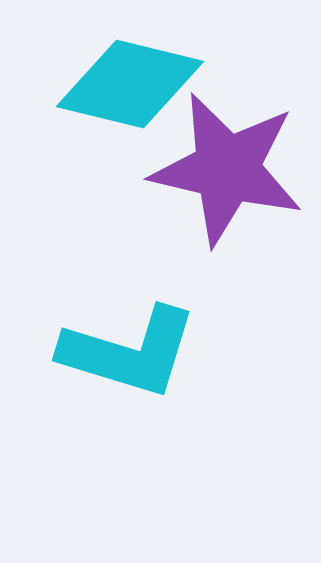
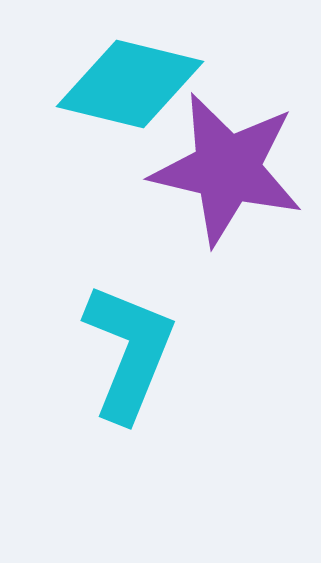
cyan L-shape: rotated 85 degrees counterclockwise
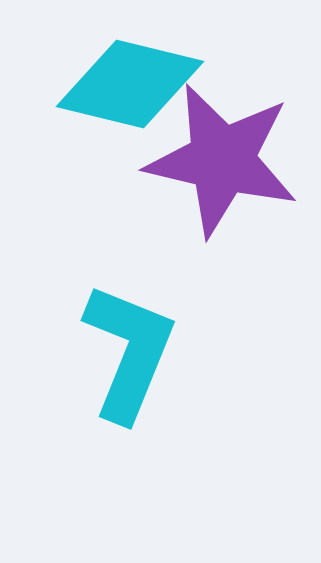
purple star: moved 5 px left, 9 px up
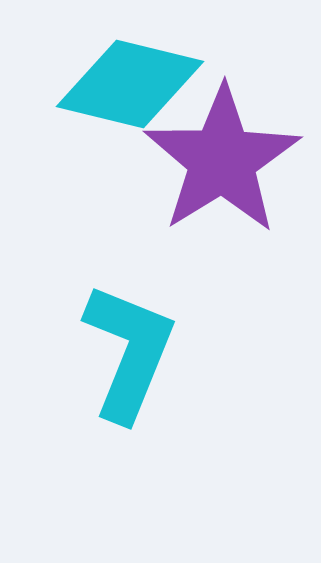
purple star: rotated 27 degrees clockwise
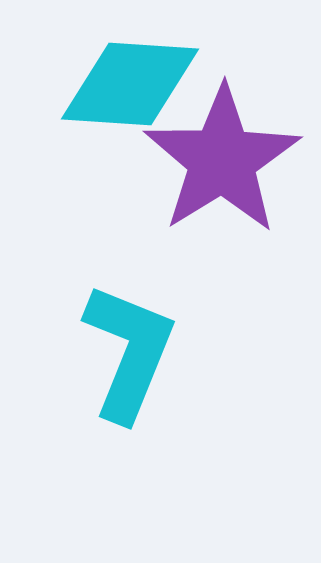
cyan diamond: rotated 10 degrees counterclockwise
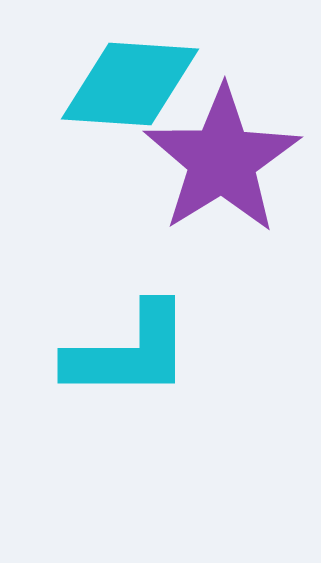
cyan L-shape: rotated 68 degrees clockwise
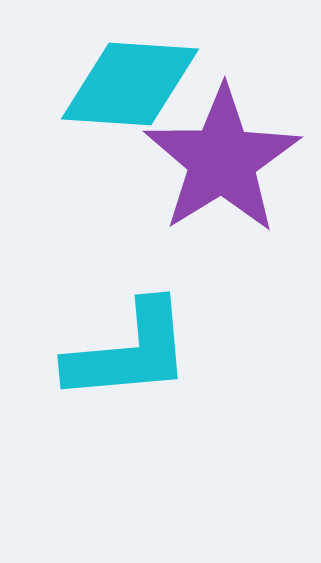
cyan L-shape: rotated 5 degrees counterclockwise
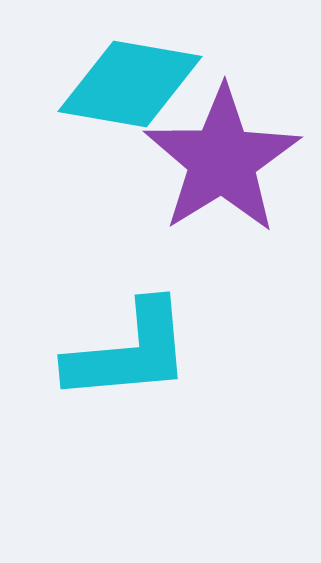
cyan diamond: rotated 6 degrees clockwise
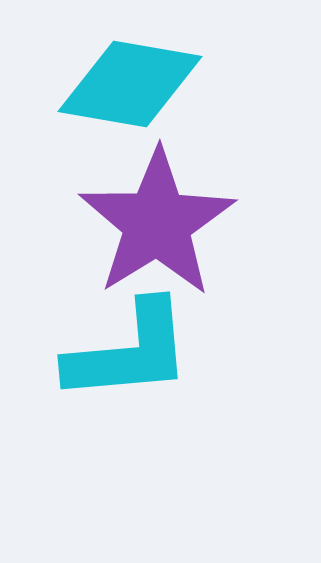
purple star: moved 65 px left, 63 px down
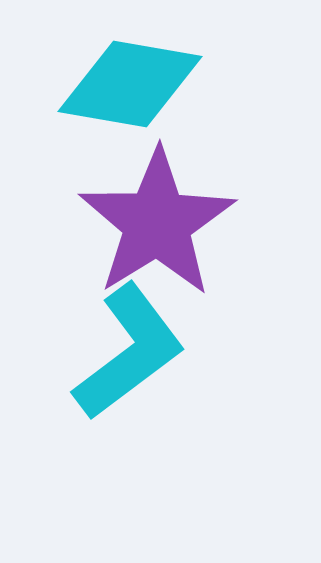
cyan L-shape: rotated 32 degrees counterclockwise
